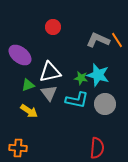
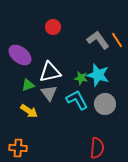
gray L-shape: rotated 30 degrees clockwise
cyan L-shape: rotated 130 degrees counterclockwise
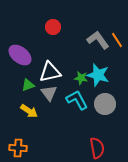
red semicircle: rotated 15 degrees counterclockwise
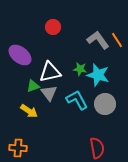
green star: moved 1 px left, 9 px up
green triangle: moved 5 px right, 1 px down
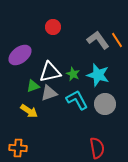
purple ellipse: rotated 75 degrees counterclockwise
green star: moved 7 px left, 5 px down; rotated 16 degrees clockwise
gray triangle: rotated 48 degrees clockwise
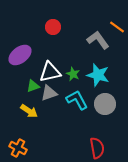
orange line: moved 13 px up; rotated 21 degrees counterclockwise
orange cross: rotated 24 degrees clockwise
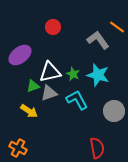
gray circle: moved 9 px right, 7 px down
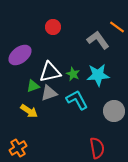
cyan star: rotated 20 degrees counterclockwise
orange cross: rotated 30 degrees clockwise
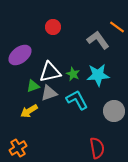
yellow arrow: rotated 114 degrees clockwise
